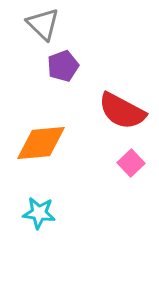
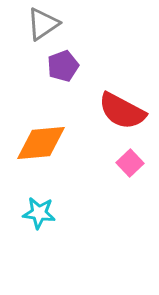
gray triangle: rotated 42 degrees clockwise
pink square: moved 1 px left
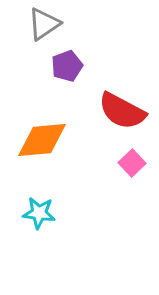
gray triangle: moved 1 px right
purple pentagon: moved 4 px right
orange diamond: moved 1 px right, 3 px up
pink square: moved 2 px right
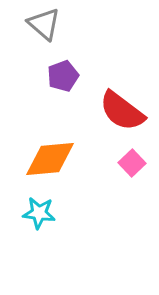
gray triangle: rotated 45 degrees counterclockwise
purple pentagon: moved 4 px left, 10 px down
red semicircle: rotated 9 degrees clockwise
orange diamond: moved 8 px right, 19 px down
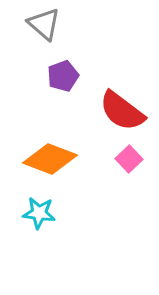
orange diamond: rotated 26 degrees clockwise
pink square: moved 3 px left, 4 px up
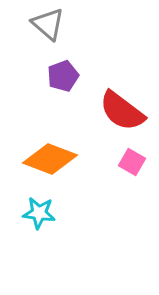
gray triangle: moved 4 px right
pink square: moved 3 px right, 3 px down; rotated 16 degrees counterclockwise
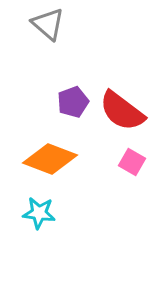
purple pentagon: moved 10 px right, 26 px down
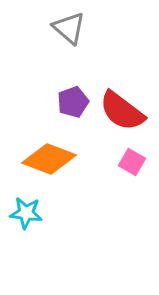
gray triangle: moved 21 px right, 4 px down
orange diamond: moved 1 px left
cyan star: moved 13 px left
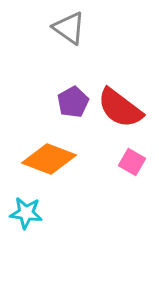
gray triangle: rotated 6 degrees counterclockwise
purple pentagon: rotated 8 degrees counterclockwise
red semicircle: moved 2 px left, 3 px up
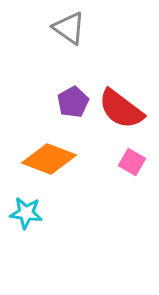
red semicircle: moved 1 px right, 1 px down
